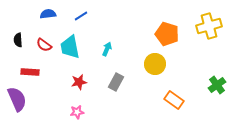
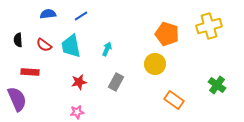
cyan trapezoid: moved 1 px right, 1 px up
green cross: rotated 18 degrees counterclockwise
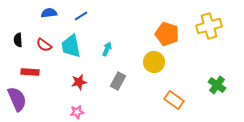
blue semicircle: moved 1 px right, 1 px up
yellow circle: moved 1 px left, 2 px up
gray rectangle: moved 2 px right, 1 px up
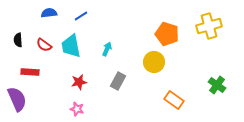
pink star: moved 3 px up; rotated 24 degrees clockwise
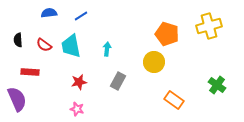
cyan arrow: rotated 16 degrees counterclockwise
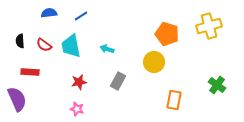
black semicircle: moved 2 px right, 1 px down
cyan arrow: rotated 80 degrees counterclockwise
orange rectangle: rotated 66 degrees clockwise
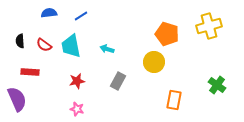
red star: moved 2 px left, 1 px up
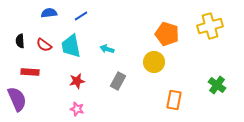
yellow cross: moved 1 px right
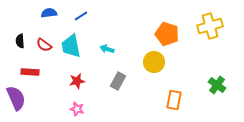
purple semicircle: moved 1 px left, 1 px up
